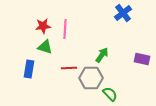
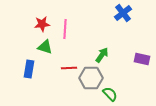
red star: moved 1 px left, 2 px up
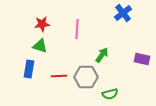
pink line: moved 12 px right
green triangle: moved 5 px left, 1 px up
red line: moved 10 px left, 8 px down
gray hexagon: moved 5 px left, 1 px up
green semicircle: rotated 119 degrees clockwise
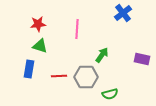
red star: moved 4 px left
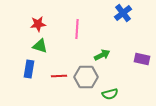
green arrow: rotated 28 degrees clockwise
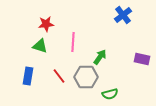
blue cross: moved 2 px down
red star: moved 8 px right
pink line: moved 4 px left, 13 px down
green arrow: moved 2 px left, 2 px down; rotated 28 degrees counterclockwise
blue rectangle: moved 1 px left, 7 px down
red line: rotated 56 degrees clockwise
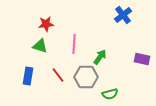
pink line: moved 1 px right, 2 px down
red line: moved 1 px left, 1 px up
